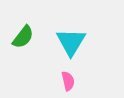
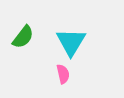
pink semicircle: moved 5 px left, 7 px up
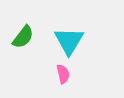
cyan triangle: moved 2 px left, 1 px up
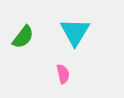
cyan triangle: moved 6 px right, 9 px up
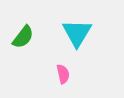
cyan triangle: moved 2 px right, 1 px down
